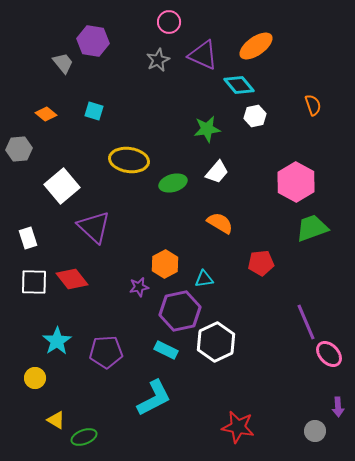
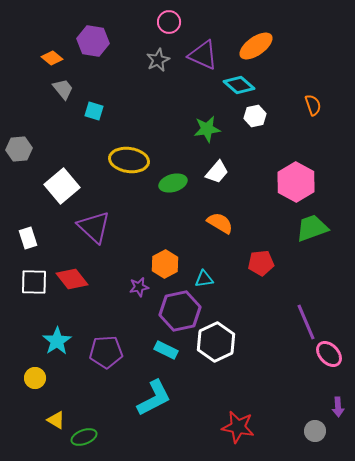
gray trapezoid at (63, 63): moved 26 px down
cyan diamond at (239, 85): rotated 8 degrees counterclockwise
orange diamond at (46, 114): moved 6 px right, 56 px up
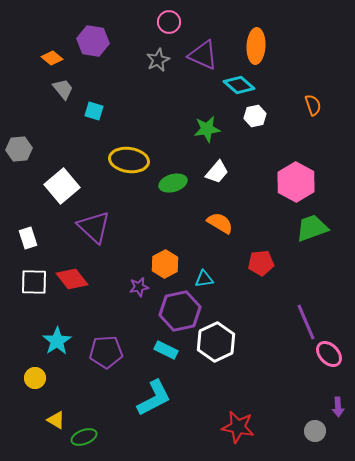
orange ellipse at (256, 46): rotated 52 degrees counterclockwise
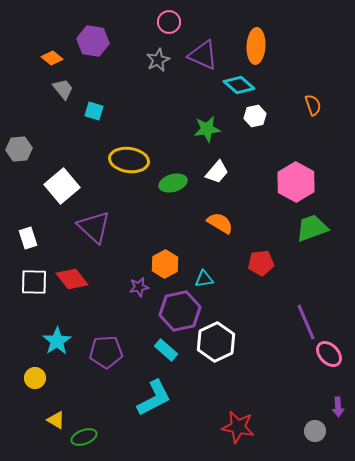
cyan rectangle at (166, 350): rotated 15 degrees clockwise
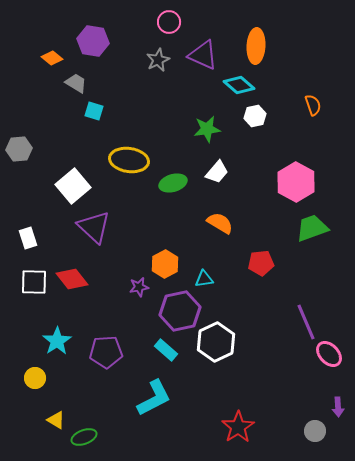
gray trapezoid at (63, 89): moved 13 px right, 6 px up; rotated 20 degrees counterclockwise
white square at (62, 186): moved 11 px right
red star at (238, 427): rotated 28 degrees clockwise
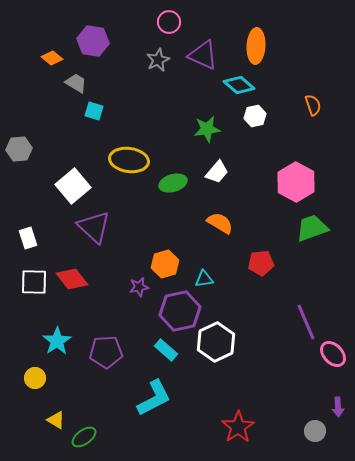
orange hexagon at (165, 264): rotated 12 degrees clockwise
pink ellipse at (329, 354): moved 4 px right
green ellipse at (84, 437): rotated 15 degrees counterclockwise
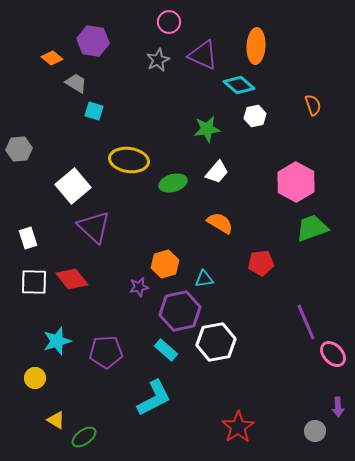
cyan star at (57, 341): rotated 16 degrees clockwise
white hexagon at (216, 342): rotated 15 degrees clockwise
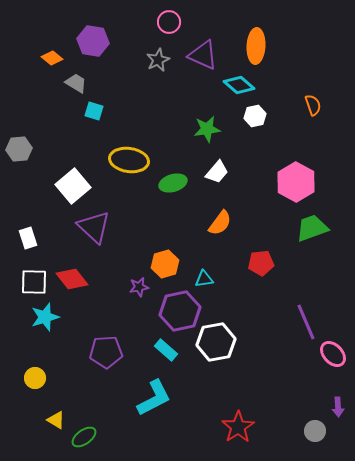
orange semicircle at (220, 223): rotated 96 degrees clockwise
cyan star at (57, 341): moved 12 px left, 24 px up
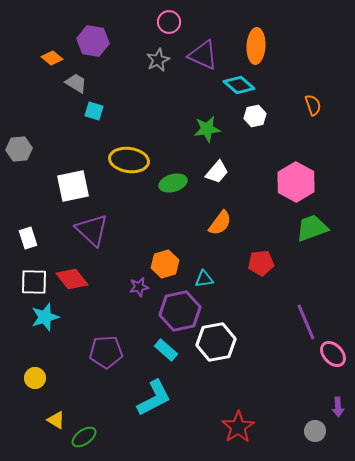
white square at (73, 186): rotated 28 degrees clockwise
purple triangle at (94, 227): moved 2 px left, 3 px down
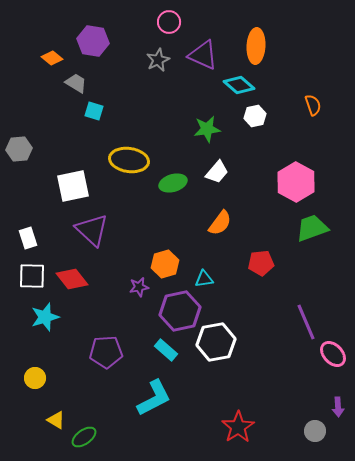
white square at (34, 282): moved 2 px left, 6 px up
